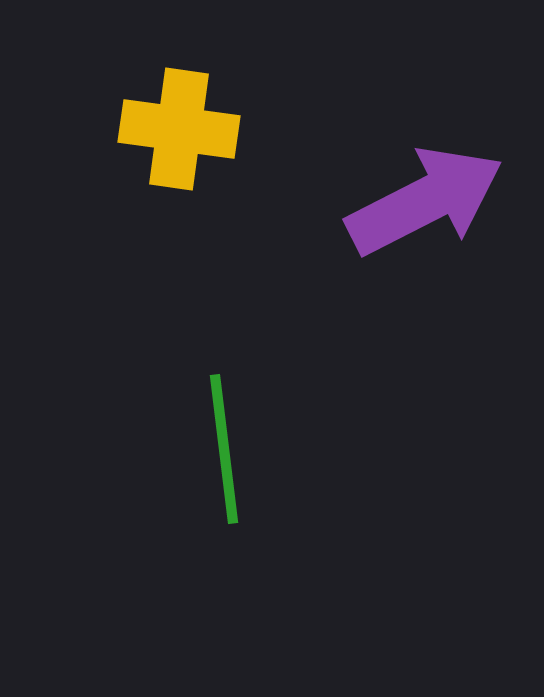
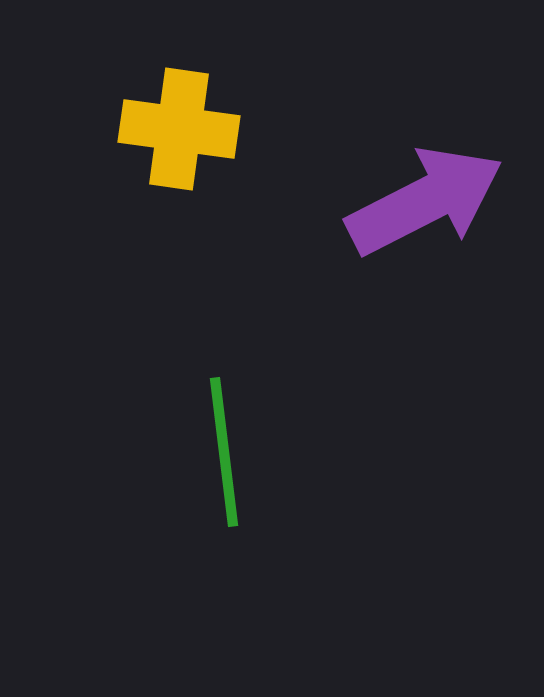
green line: moved 3 px down
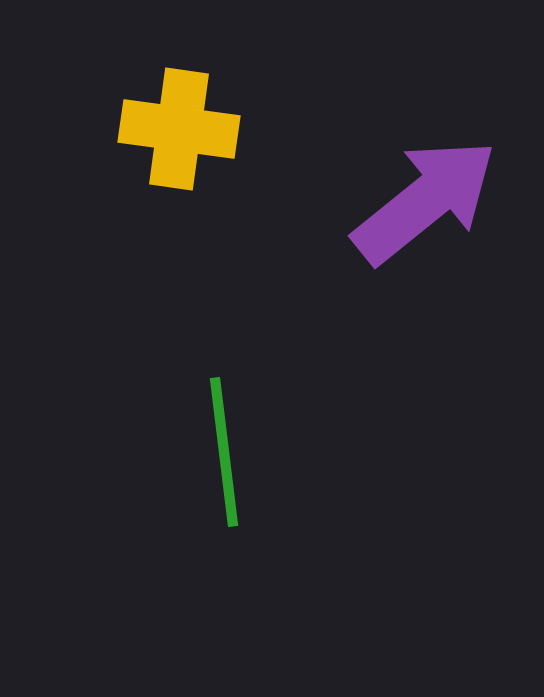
purple arrow: rotated 12 degrees counterclockwise
